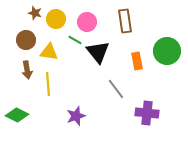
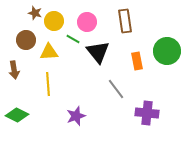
yellow circle: moved 2 px left, 2 px down
green line: moved 2 px left, 1 px up
yellow triangle: rotated 12 degrees counterclockwise
brown arrow: moved 13 px left
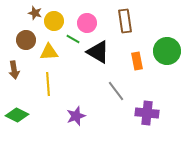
pink circle: moved 1 px down
black triangle: rotated 20 degrees counterclockwise
gray line: moved 2 px down
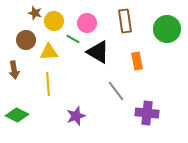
green circle: moved 22 px up
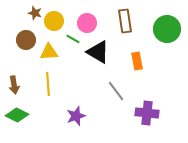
brown arrow: moved 15 px down
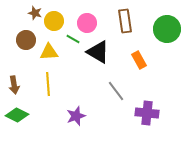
orange rectangle: moved 2 px right, 1 px up; rotated 18 degrees counterclockwise
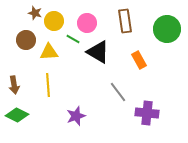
yellow line: moved 1 px down
gray line: moved 2 px right, 1 px down
